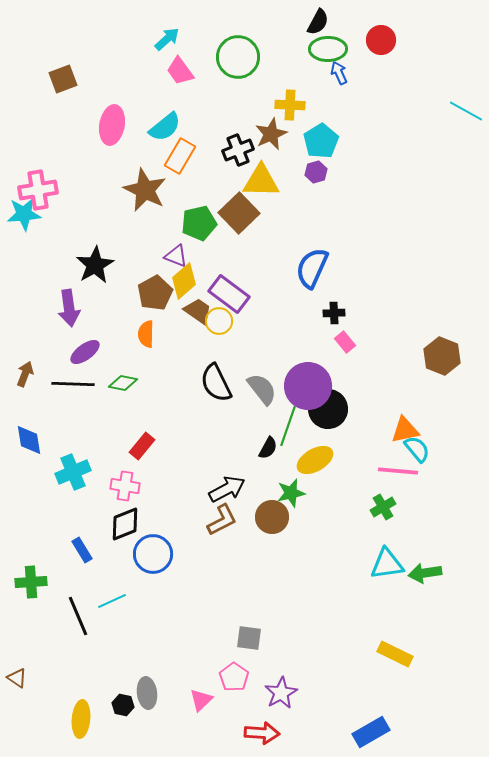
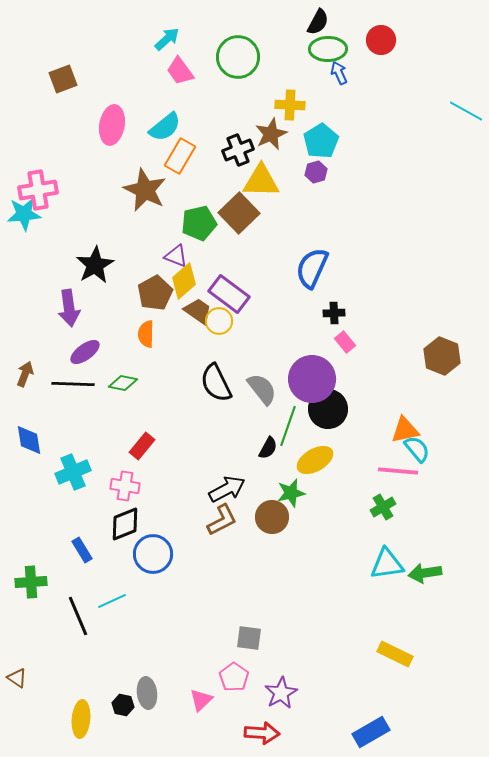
purple circle at (308, 386): moved 4 px right, 7 px up
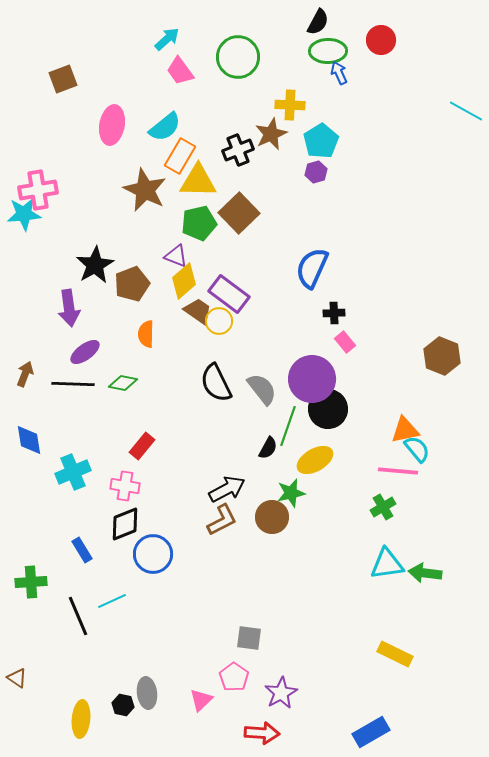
green ellipse at (328, 49): moved 2 px down
yellow triangle at (261, 181): moved 63 px left
brown pentagon at (155, 293): moved 23 px left, 9 px up; rotated 8 degrees clockwise
green arrow at (425, 573): rotated 16 degrees clockwise
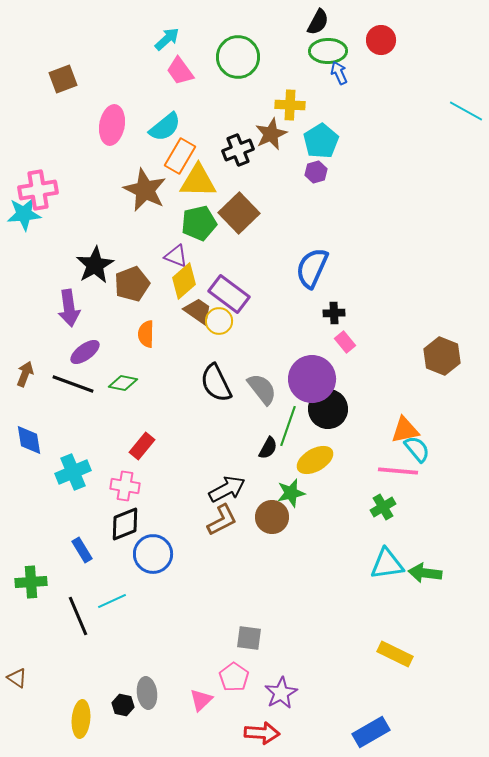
black line at (73, 384): rotated 18 degrees clockwise
